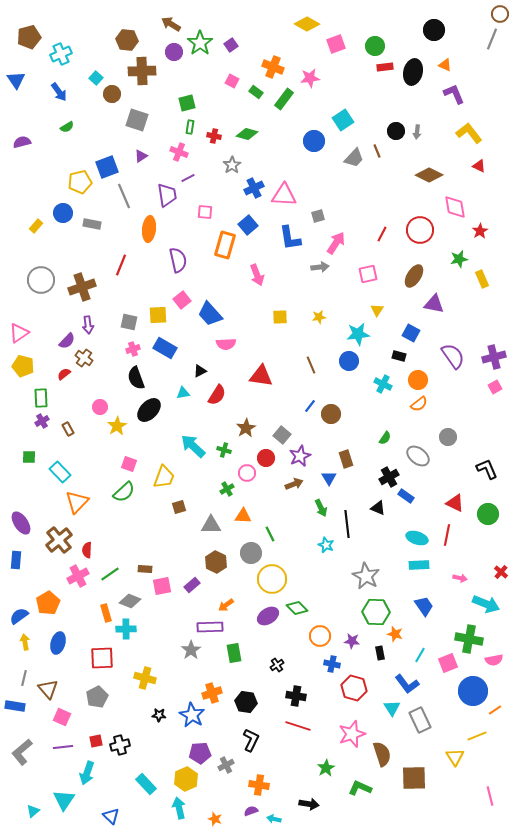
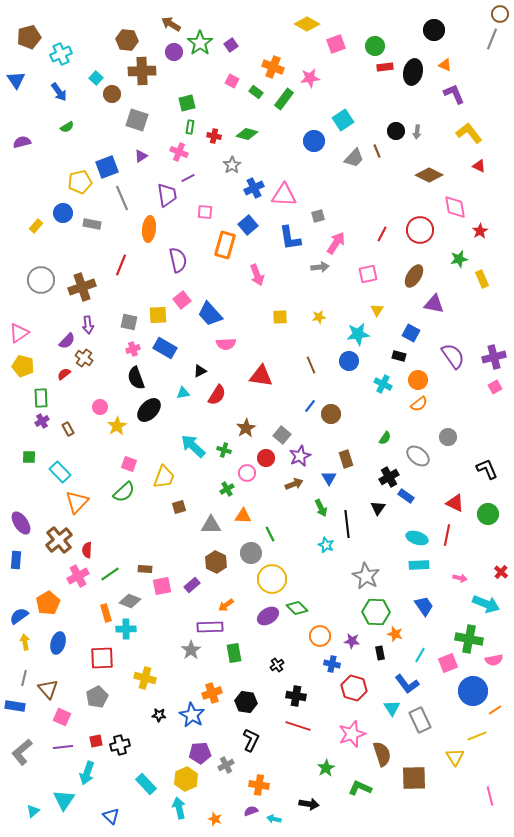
gray line at (124, 196): moved 2 px left, 2 px down
black triangle at (378, 508): rotated 42 degrees clockwise
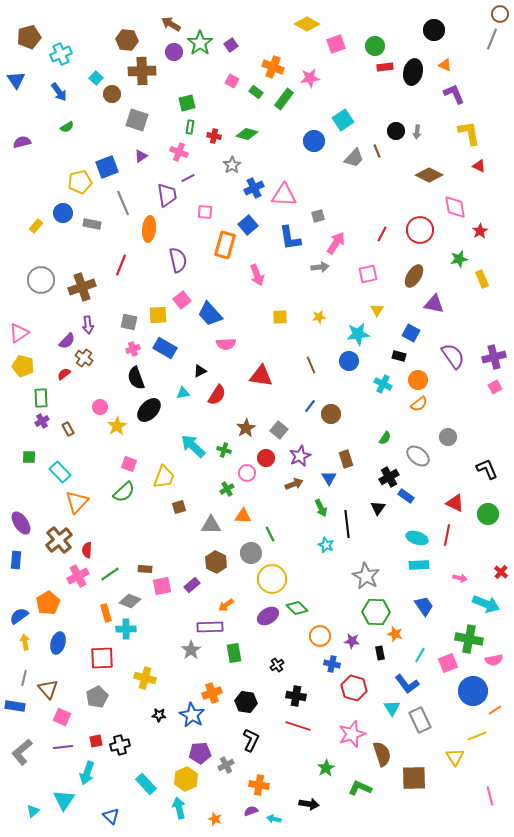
yellow L-shape at (469, 133): rotated 28 degrees clockwise
gray line at (122, 198): moved 1 px right, 5 px down
gray square at (282, 435): moved 3 px left, 5 px up
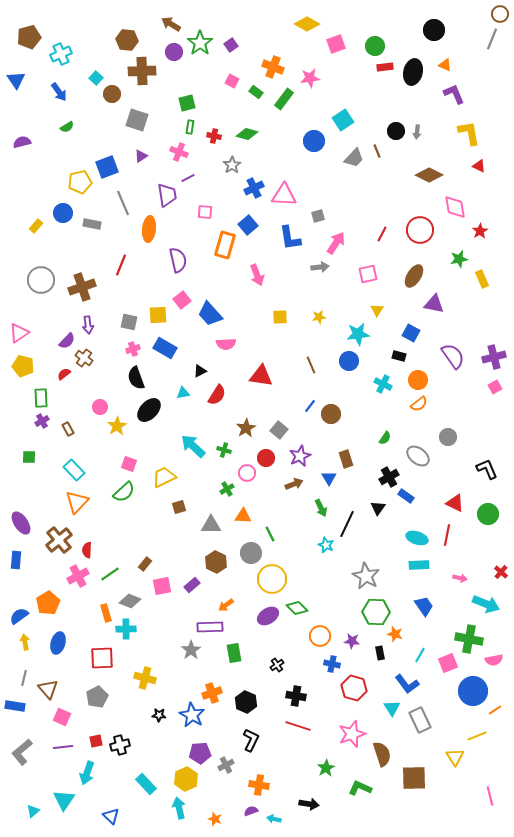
cyan rectangle at (60, 472): moved 14 px right, 2 px up
yellow trapezoid at (164, 477): rotated 135 degrees counterclockwise
black line at (347, 524): rotated 32 degrees clockwise
brown rectangle at (145, 569): moved 5 px up; rotated 56 degrees counterclockwise
black hexagon at (246, 702): rotated 15 degrees clockwise
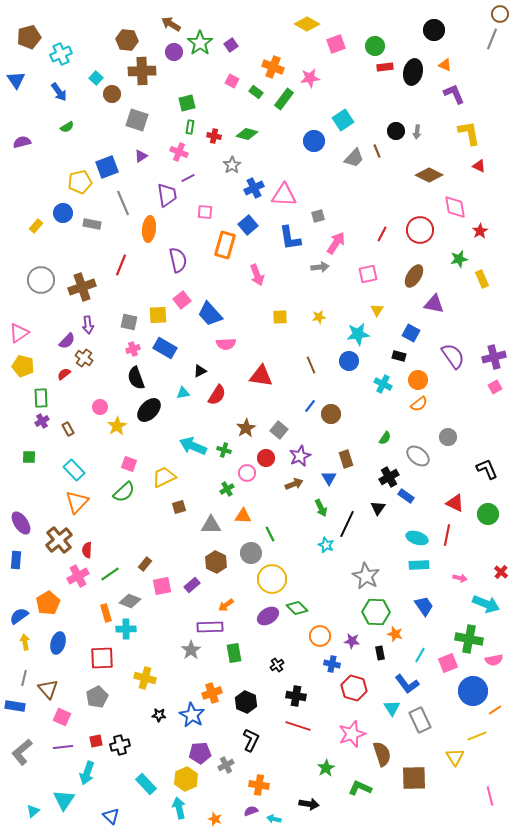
cyan arrow at (193, 446): rotated 20 degrees counterclockwise
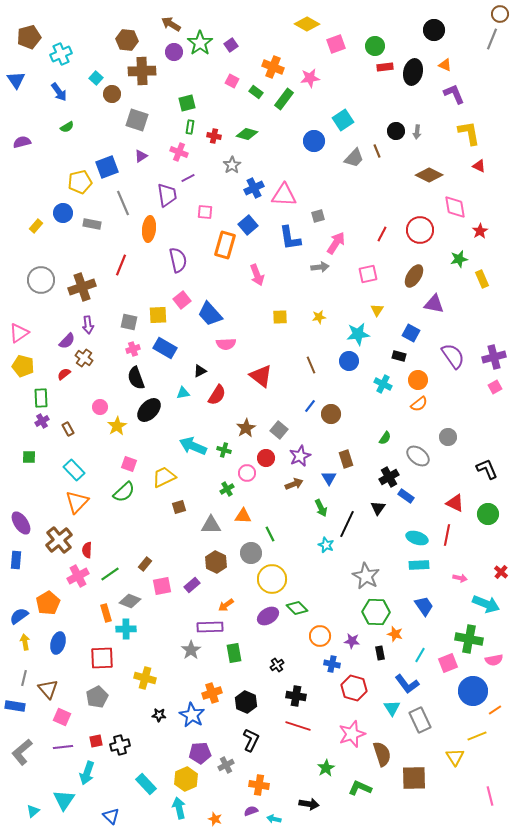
red triangle at (261, 376): rotated 30 degrees clockwise
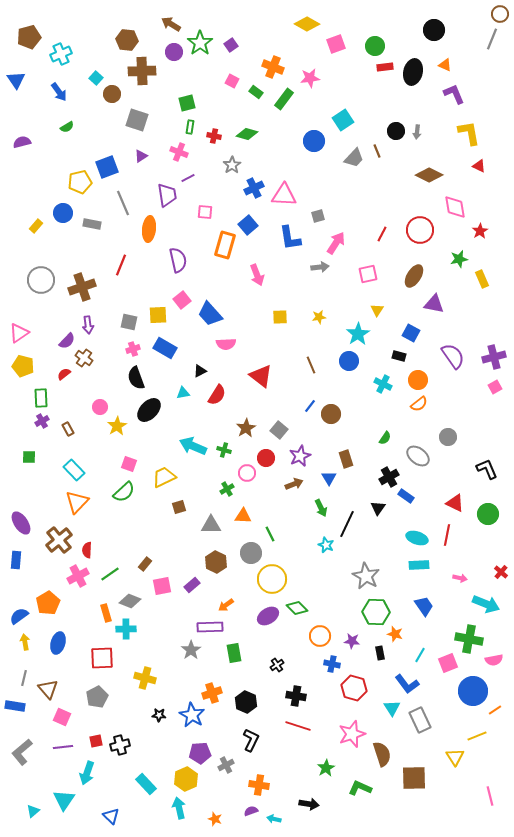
cyan star at (358, 334): rotated 25 degrees counterclockwise
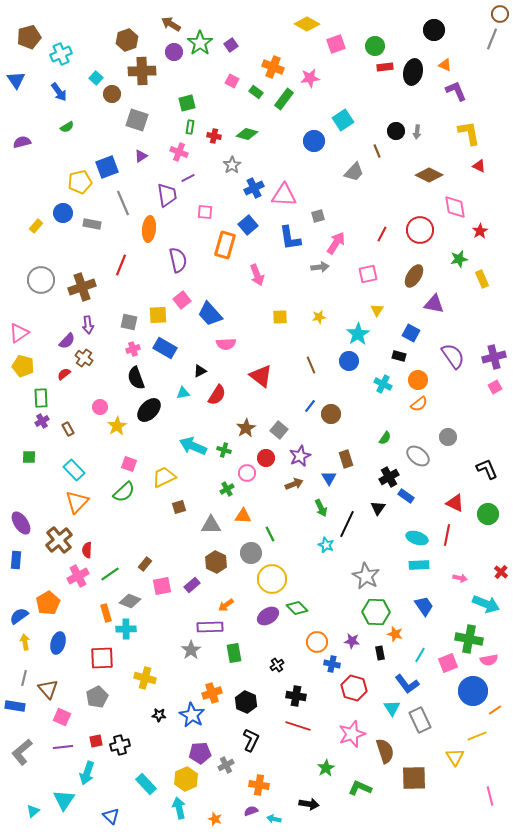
brown hexagon at (127, 40): rotated 25 degrees counterclockwise
purple L-shape at (454, 94): moved 2 px right, 3 px up
gray trapezoid at (354, 158): moved 14 px down
orange circle at (320, 636): moved 3 px left, 6 px down
pink semicircle at (494, 660): moved 5 px left
brown semicircle at (382, 754): moved 3 px right, 3 px up
